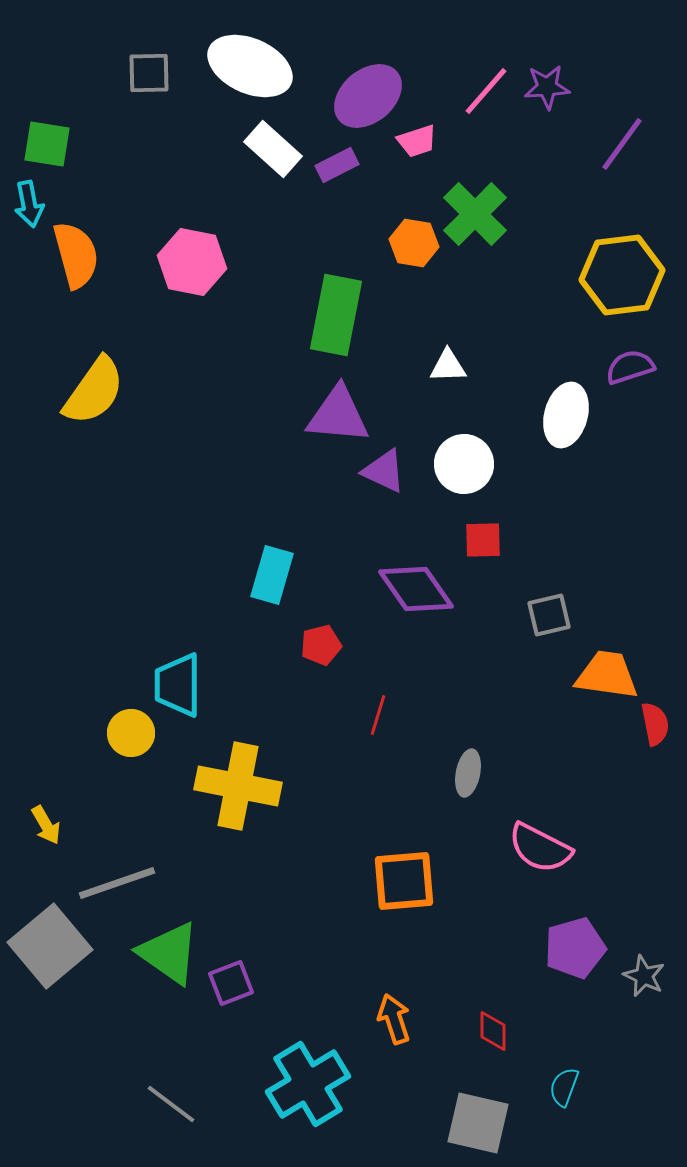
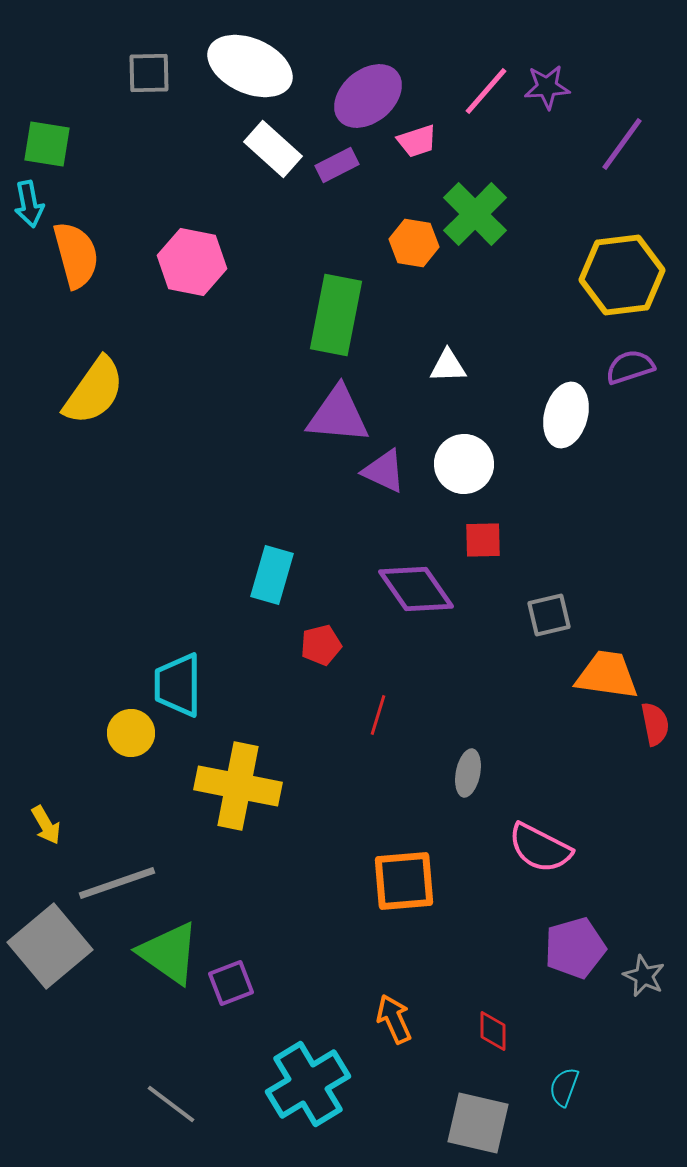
orange arrow at (394, 1019): rotated 6 degrees counterclockwise
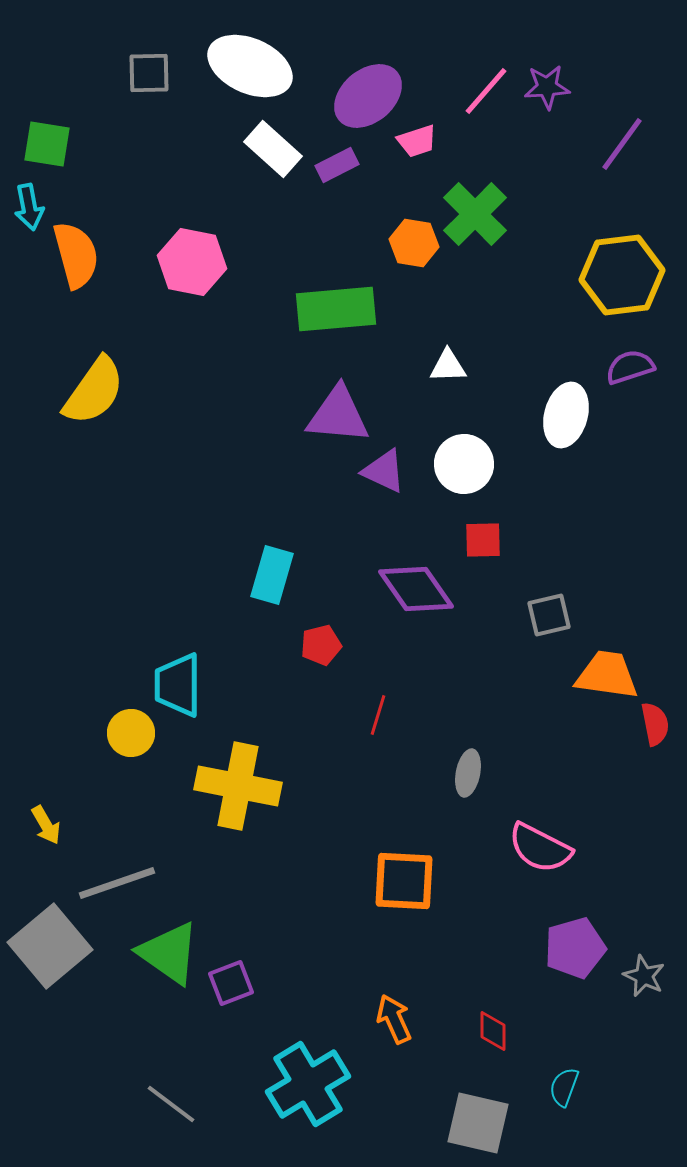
cyan arrow at (29, 204): moved 3 px down
green rectangle at (336, 315): moved 6 px up; rotated 74 degrees clockwise
orange square at (404, 881): rotated 8 degrees clockwise
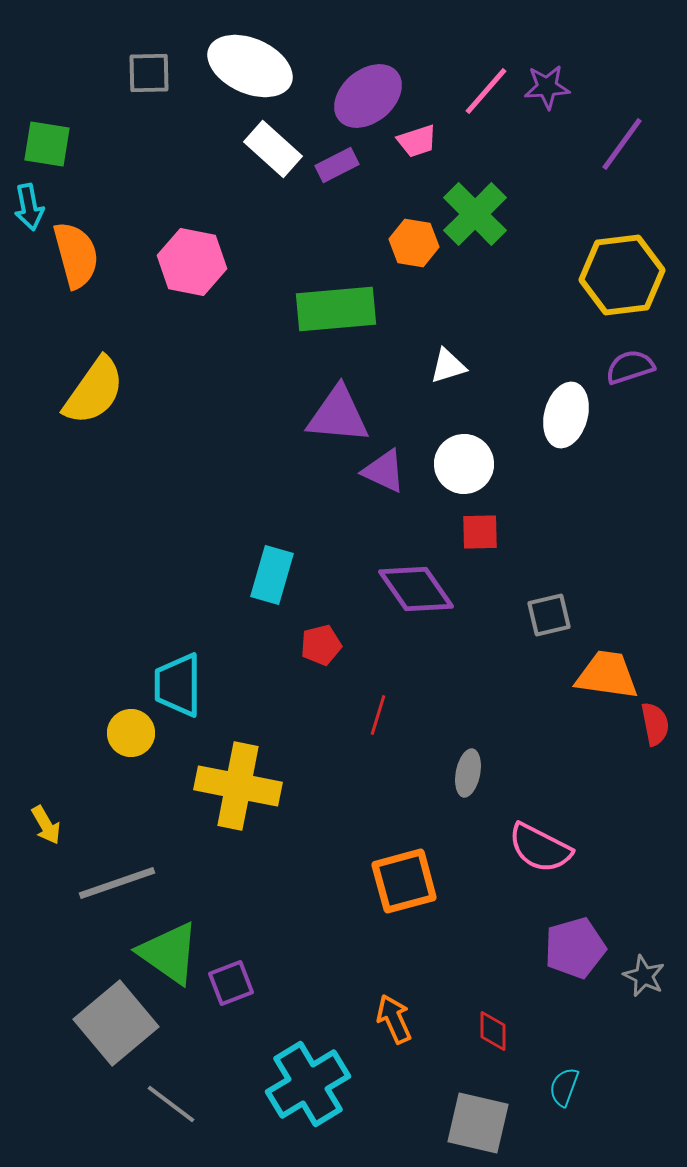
white triangle at (448, 366): rotated 15 degrees counterclockwise
red square at (483, 540): moved 3 px left, 8 px up
orange square at (404, 881): rotated 18 degrees counterclockwise
gray square at (50, 946): moved 66 px right, 77 px down
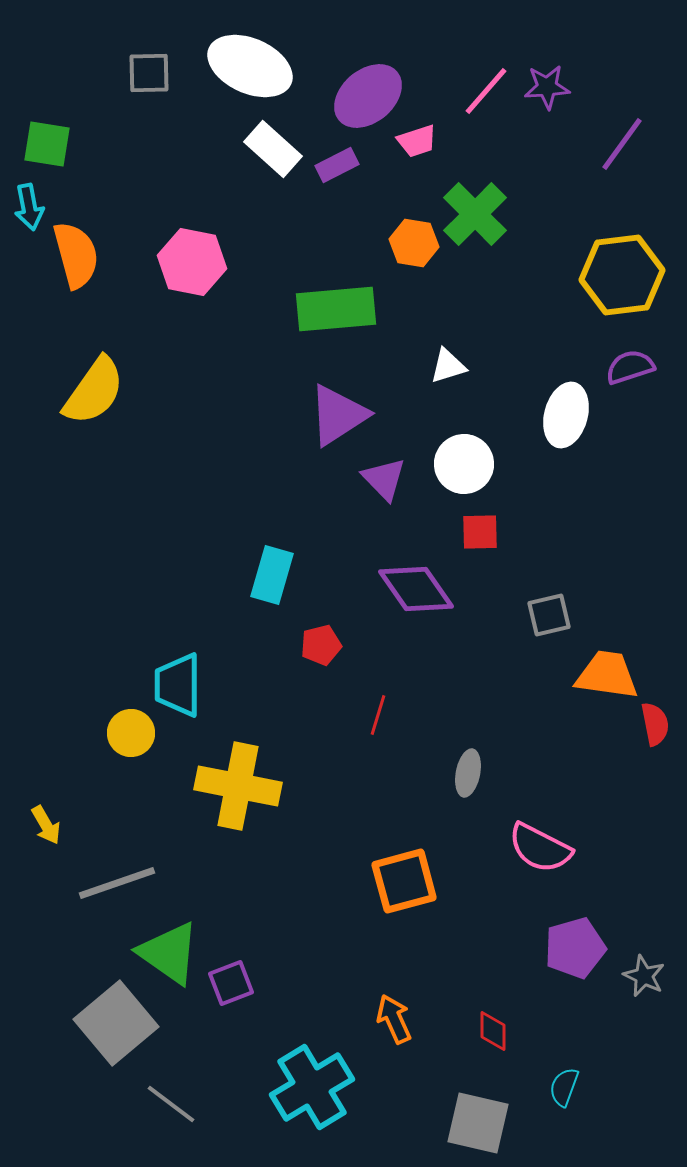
purple triangle at (338, 415): rotated 38 degrees counterclockwise
purple triangle at (384, 471): moved 8 px down; rotated 21 degrees clockwise
cyan cross at (308, 1084): moved 4 px right, 3 px down
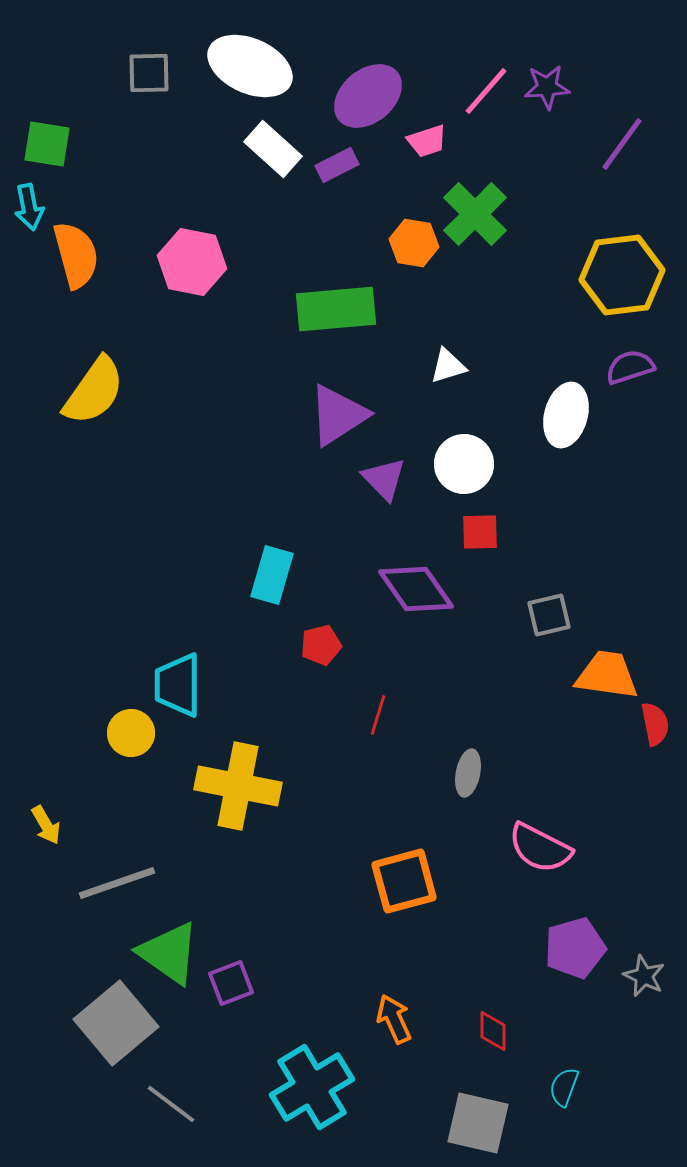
pink trapezoid at (417, 141): moved 10 px right
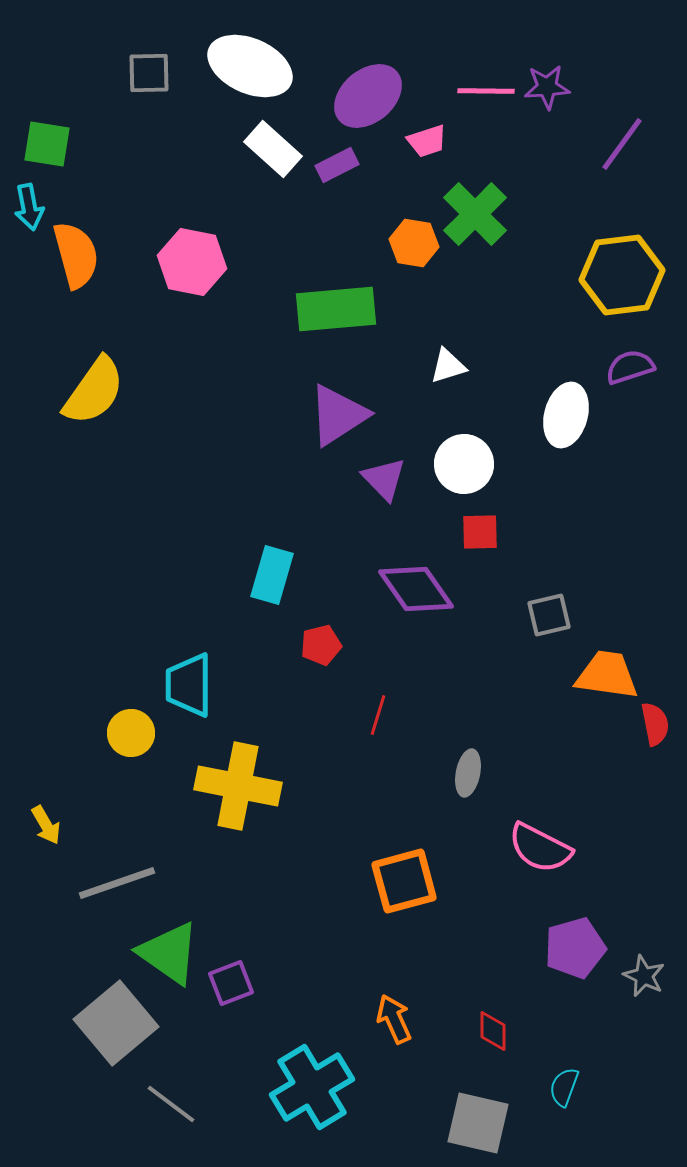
pink line at (486, 91): rotated 50 degrees clockwise
cyan trapezoid at (178, 685): moved 11 px right
